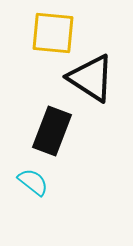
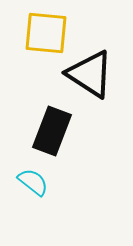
yellow square: moved 7 px left
black triangle: moved 1 px left, 4 px up
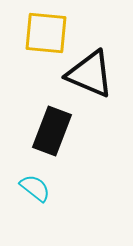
black triangle: rotated 10 degrees counterclockwise
cyan semicircle: moved 2 px right, 6 px down
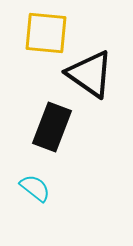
black triangle: rotated 12 degrees clockwise
black rectangle: moved 4 px up
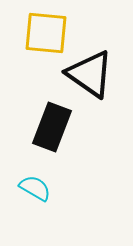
cyan semicircle: rotated 8 degrees counterclockwise
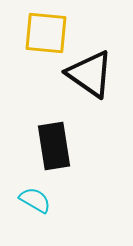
black rectangle: moved 2 px right, 19 px down; rotated 30 degrees counterclockwise
cyan semicircle: moved 12 px down
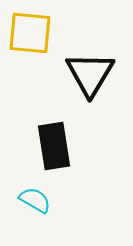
yellow square: moved 16 px left
black triangle: rotated 26 degrees clockwise
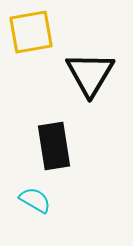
yellow square: moved 1 px right, 1 px up; rotated 15 degrees counterclockwise
